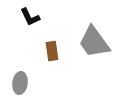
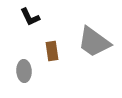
gray trapezoid: rotated 18 degrees counterclockwise
gray ellipse: moved 4 px right, 12 px up; rotated 10 degrees counterclockwise
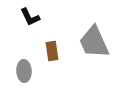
gray trapezoid: rotated 30 degrees clockwise
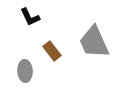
brown rectangle: rotated 30 degrees counterclockwise
gray ellipse: moved 1 px right
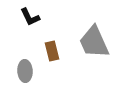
brown rectangle: rotated 24 degrees clockwise
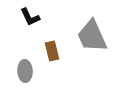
gray trapezoid: moved 2 px left, 6 px up
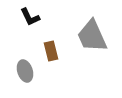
brown rectangle: moved 1 px left
gray ellipse: rotated 15 degrees counterclockwise
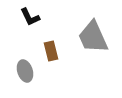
gray trapezoid: moved 1 px right, 1 px down
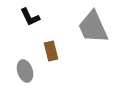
gray trapezoid: moved 10 px up
